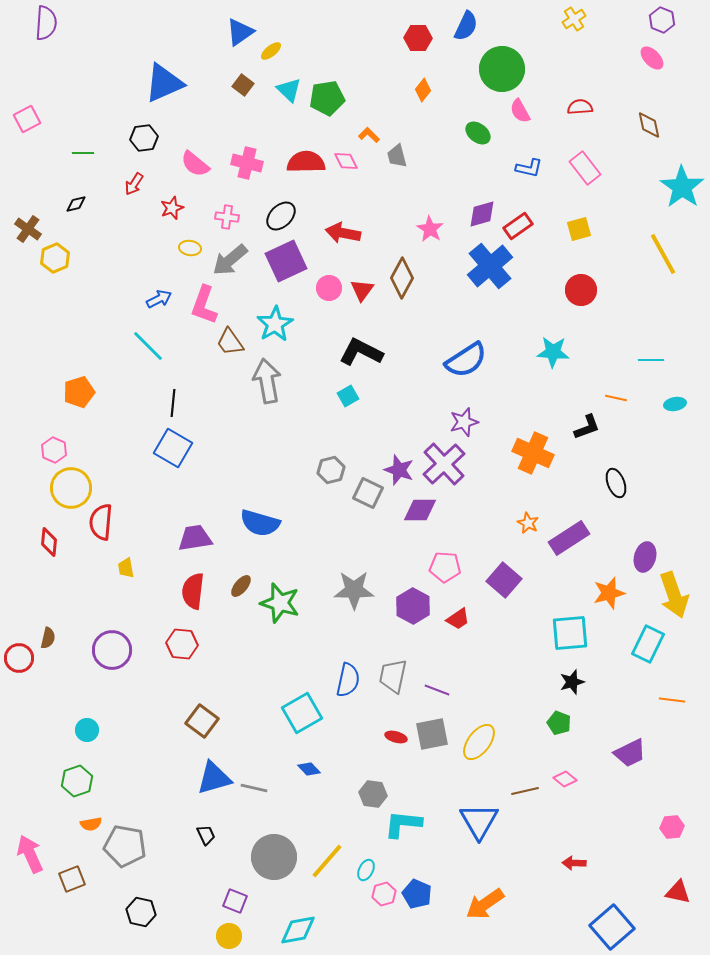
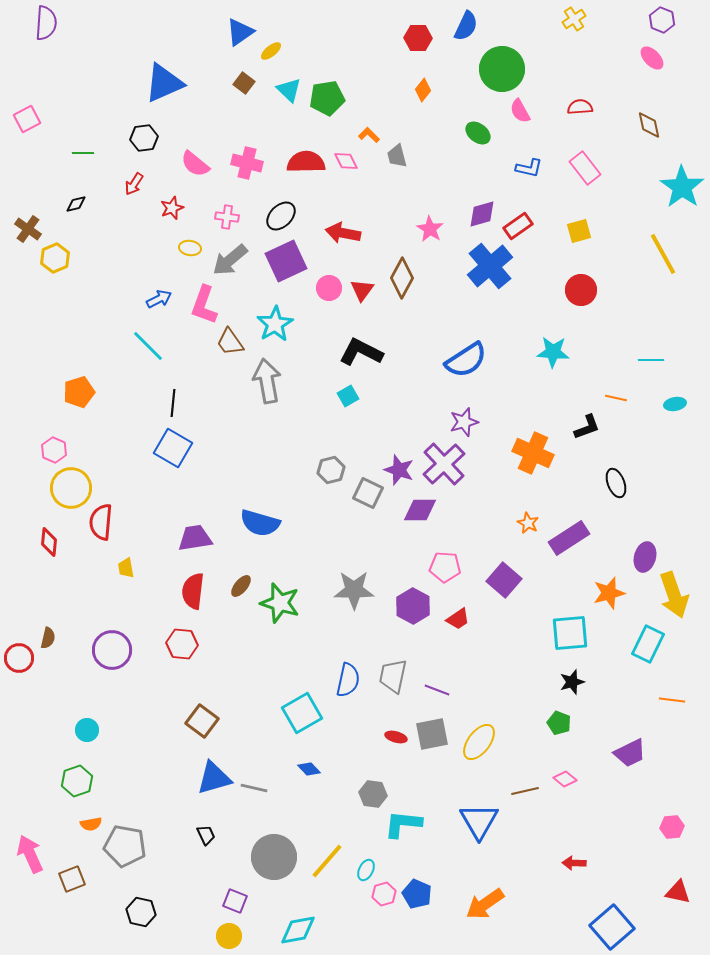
brown square at (243, 85): moved 1 px right, 2 px up
yellow square at (579, 229): moved 2 px down
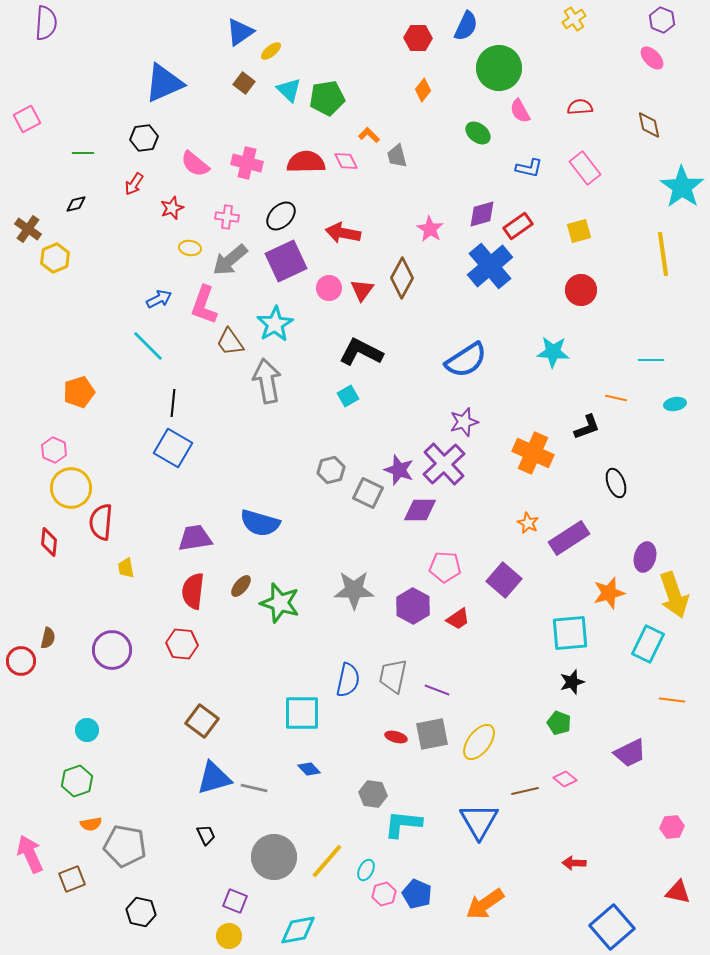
green circle at (502, 69): moved 3 px left, 1 px up
yellow line at (663, 254): rotated 21 degrees clockwise
red circle at (19, 658): moved 2 px right, 3 px down
cyan square at (302, 713): rotated 30 degrees clockwise
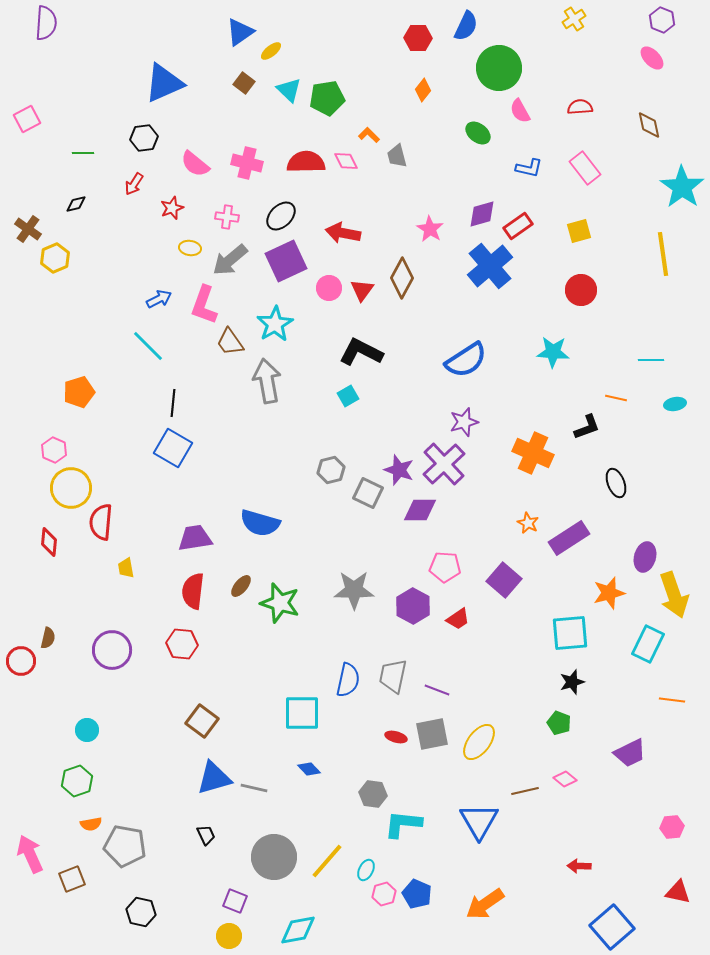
red arrow at (574, 863): moved 5 px right, 3 px down
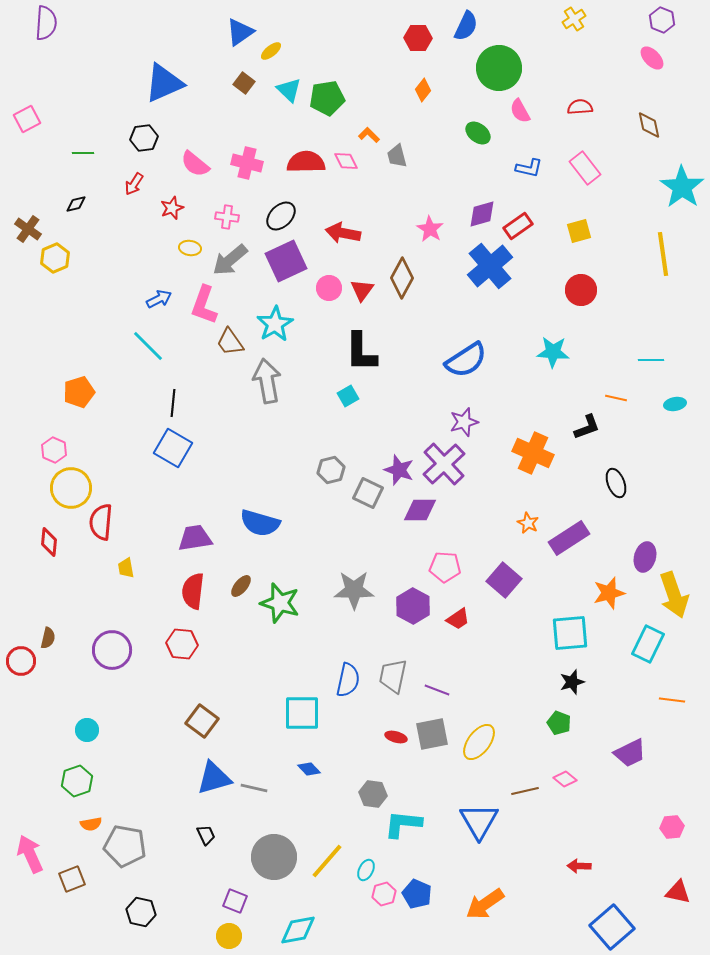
black L-shape at (361, 352): rotated 117 degrees counterclockwise
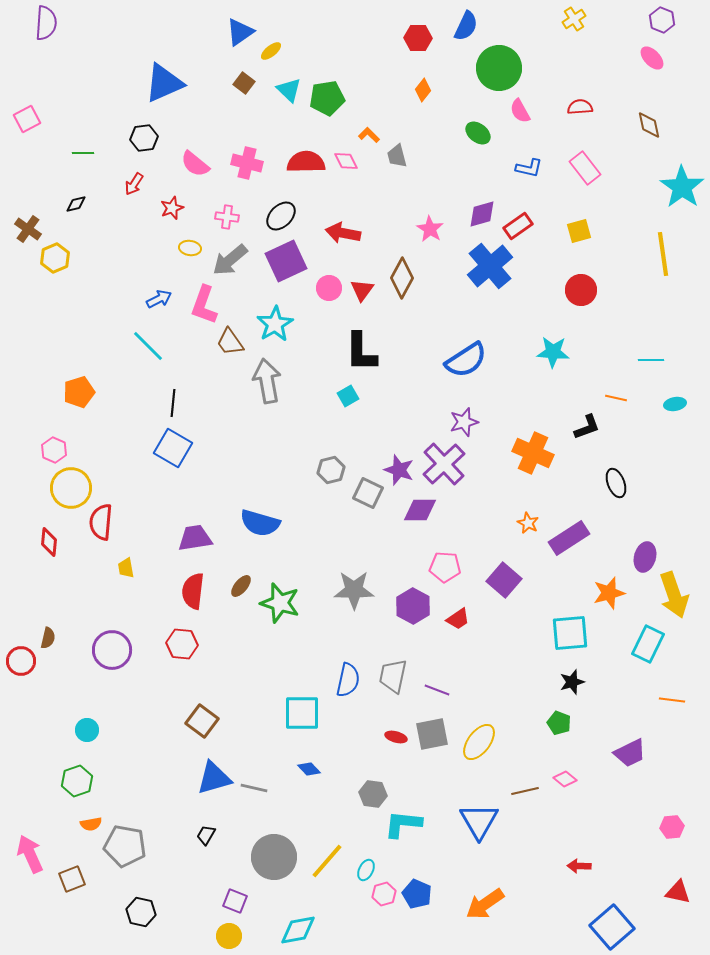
black trapezoid at (206, 835): rotated 125 degrees counterclockwise
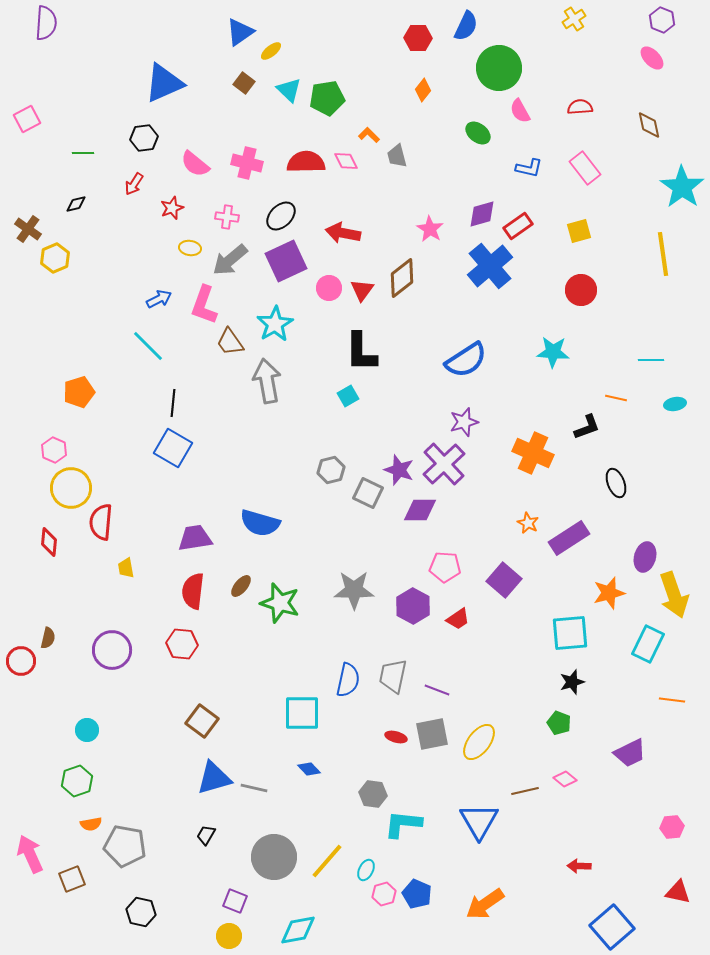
brown diamond at (402, 278): rotated 24 degrees clockwise
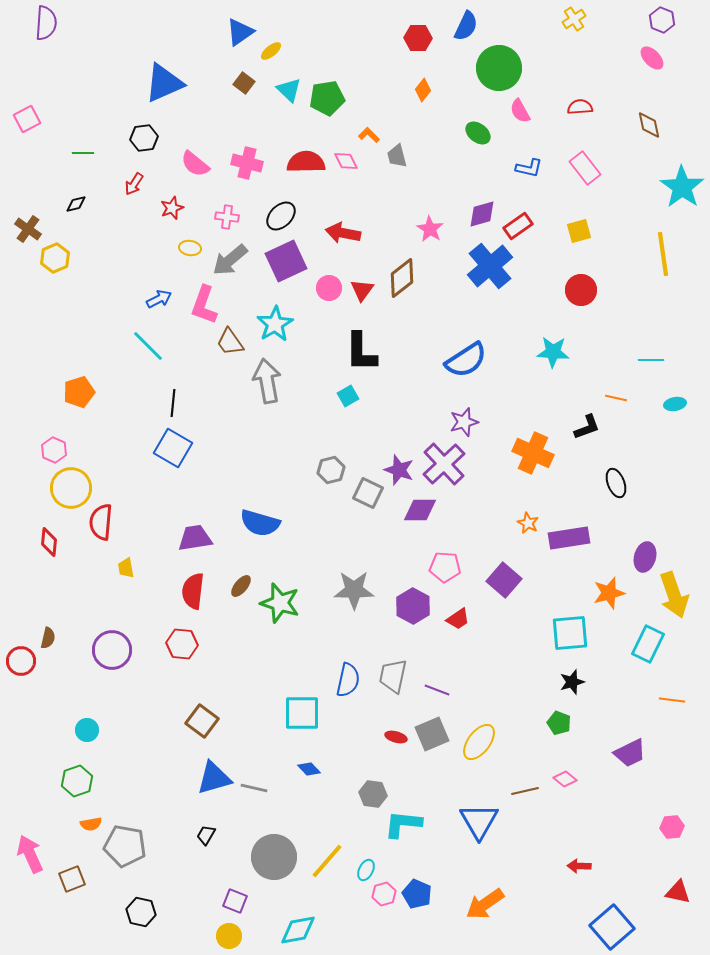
purple rectangle at (569, 538): rotated 24 degrees clockwise
gray square at (432, 734): rotated 12 degrees counterclockwise
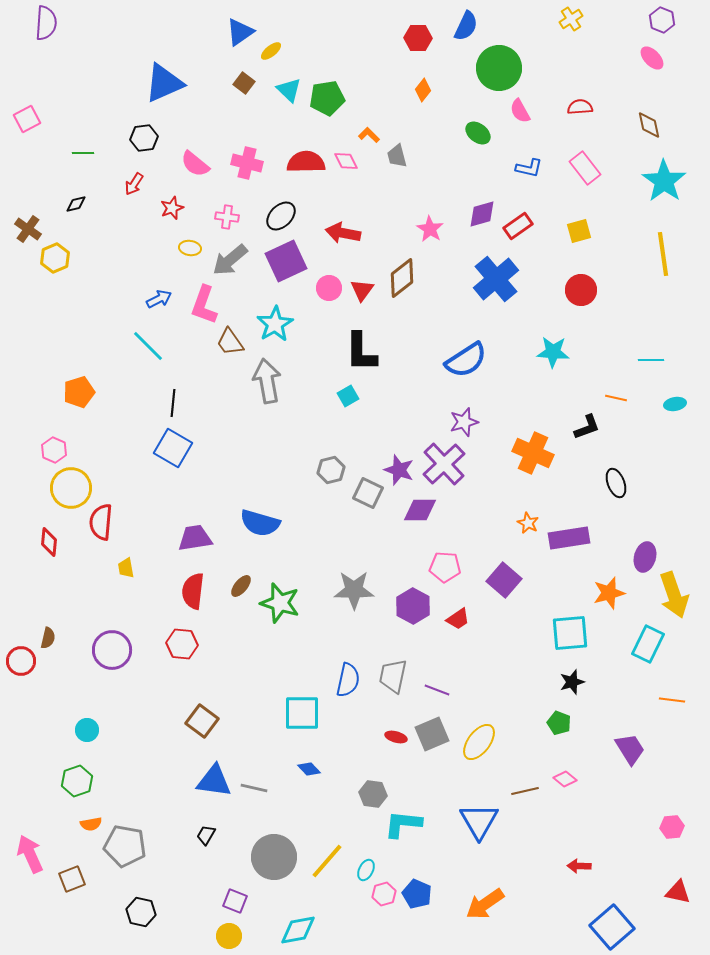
yellow cross at (574, 19): moved 3 px left
cyan star at (682, 187): moved 18 px left, 6 px up
blue cross at (490, 266): moved 6 px right, 13 px down
purple trapezoid at (630, 753): moved 4 px up; rotated 96 degrees counterclockwise
blue triangle at (214, 778): moved 3 px down; rotated 24 degrees clockwise
